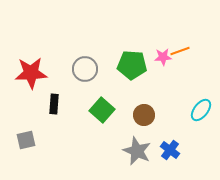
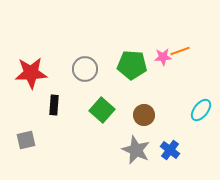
black rectangle: moved 1 px down
gray star: moved 1 px left, 1 px up
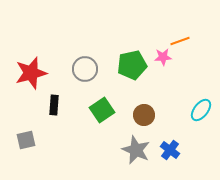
orange line: moved 10 px up
green pentagon: rotated 16 degrees counterclockwise
red star: rotated 12 degrees counterclockwise
green square: rotated 15 degrees clockwise
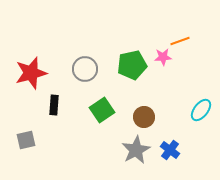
brown circle: moved 2 px down
gray star: rotated 20 degrees clockwise
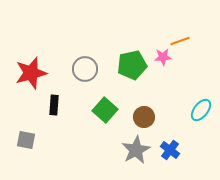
green square: moved 3 px right; rotated 15 degrees counterclockwise
gray square: rotated 24 degrees clockwise
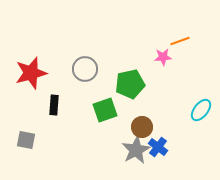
green pentagon: moved 2 px left, 19 px down
green square: rotated 30 degrees clockwise
brown circle: moved 2 px left, 10 px down
blue cross: moved 12 px left, 3 px up
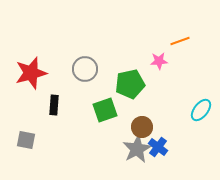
pink star: moved 4 px left, 4 px down
gray star: moved 1 px right, 1 px up
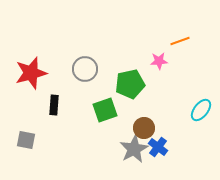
brown circle: moved 2 px right, 1 px down
gray star: moved 3 px left
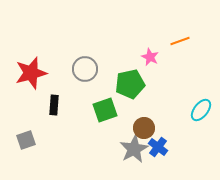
pink star: moved 9 px left, 4 px up; rotated 30 degrees clockwise
gray square: rotated 30 degrees counterclockwise
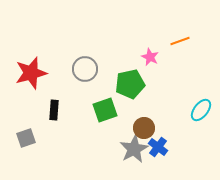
black rectangle: moved 5 px down
gray square: moved 2 px up
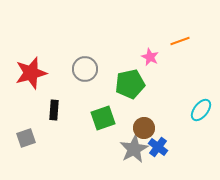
green square: moved 2 px left, 8 px down
